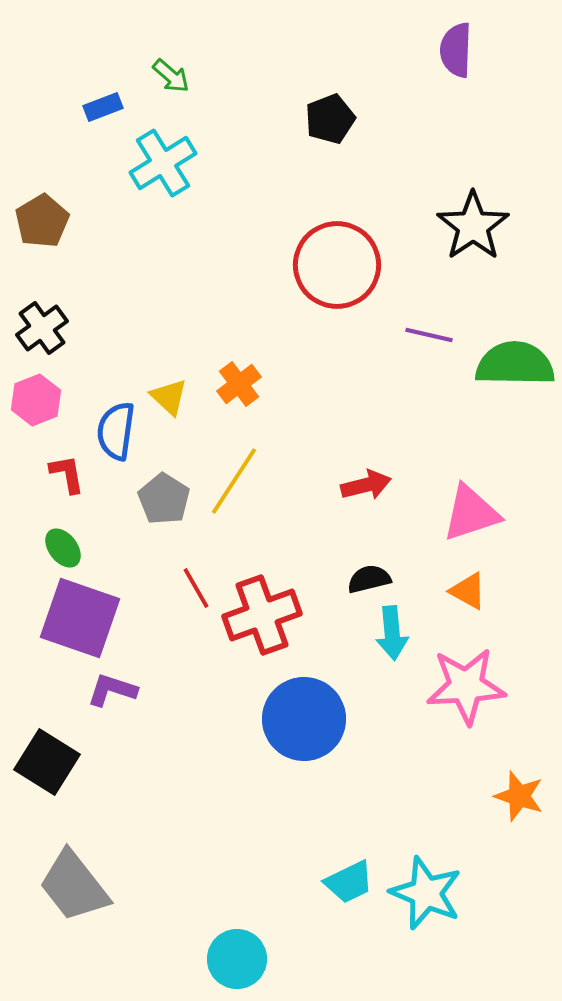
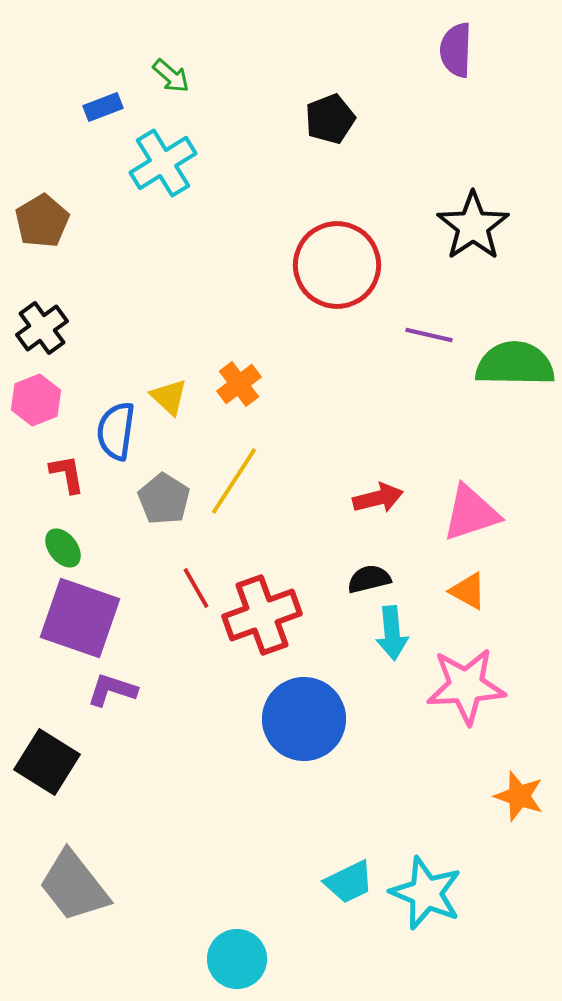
red arrow: moved 12 px right, 13 px down
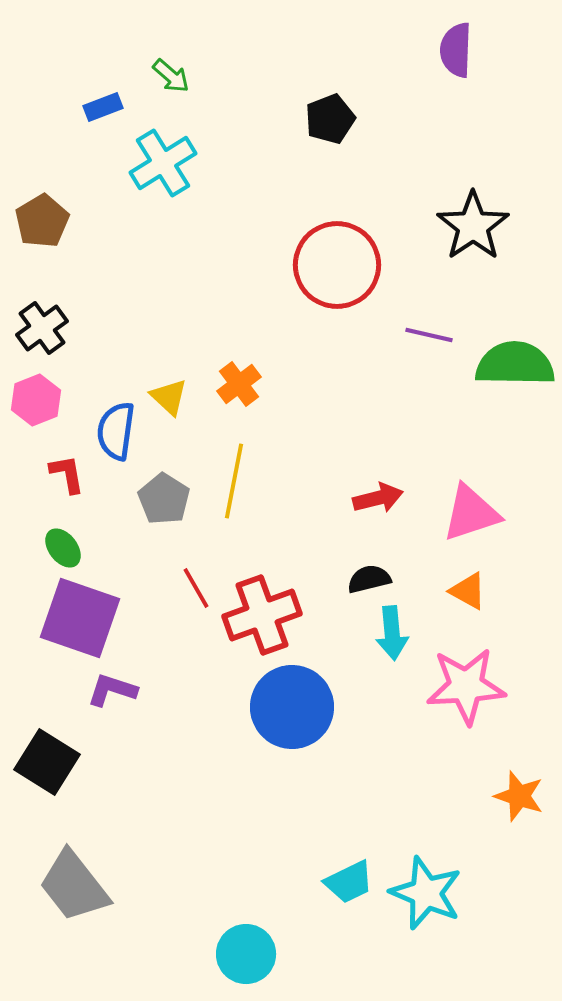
yellow line: rotated 22 degrees counterclockwise
blue circle: moved 12 px left, 12 px up
cyan circle: moved 9 px right, 5 px up
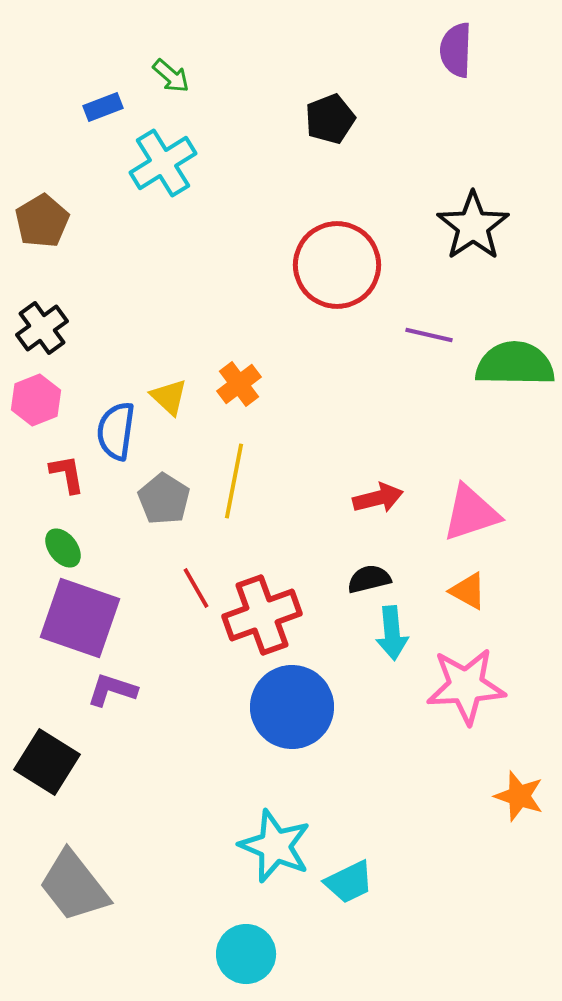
cyan star: moved 151 px left, 47 px up
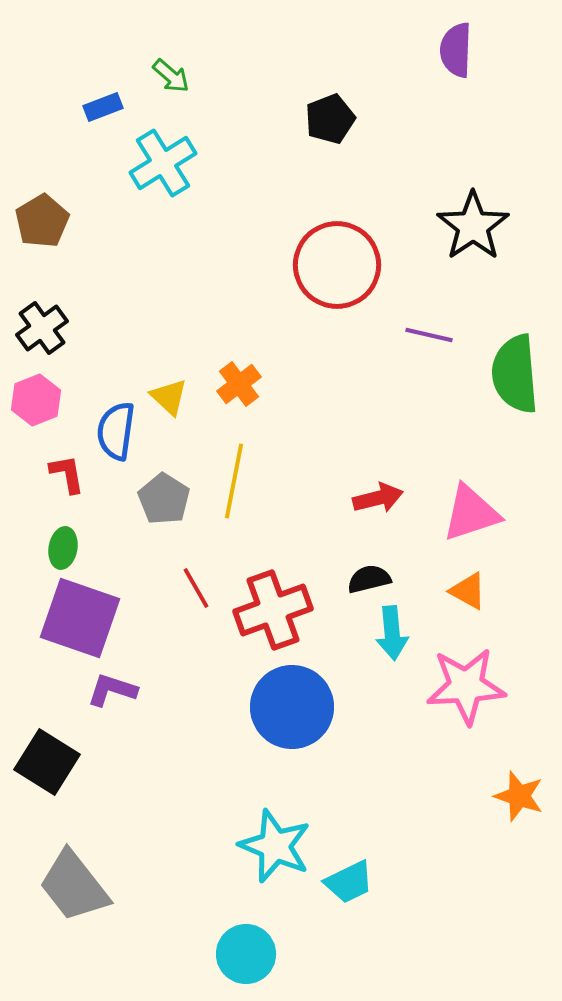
green semicircle: moved 10 px down; rotated 96 degrees counterclockwise
green ellipse: rotated 48 degrees clockwise
red cross: moved 11 px right, 5 px up
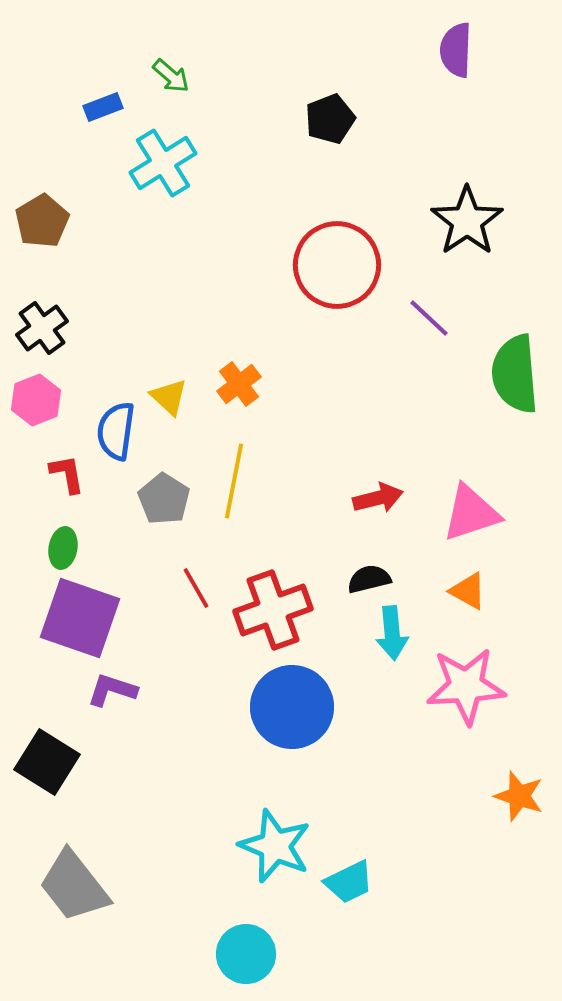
black star: moved 6 px left, 5 px up
purple line: moved 17 px up; rotated 30 degrees clockwise
